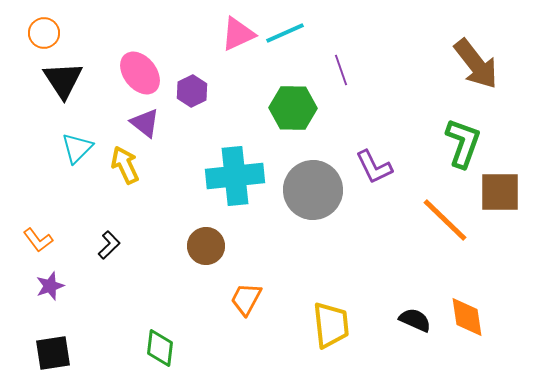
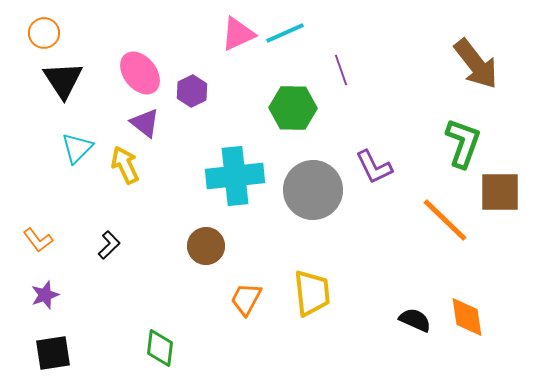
purple star: moved 5 px left, 9 px down
yellow trapezoid: moved 19 px left, 32 px up
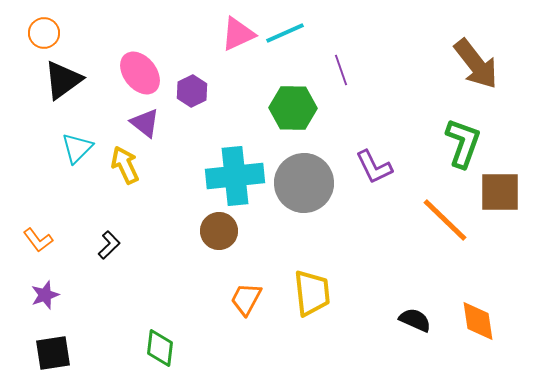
black triangle: rotated 27 degrees clockwise
gray circle: moved 9 px left, 7 px up
brown circle: moved 13 px right, 15 px up
orange diamond: moved 11 px right, 4 px down
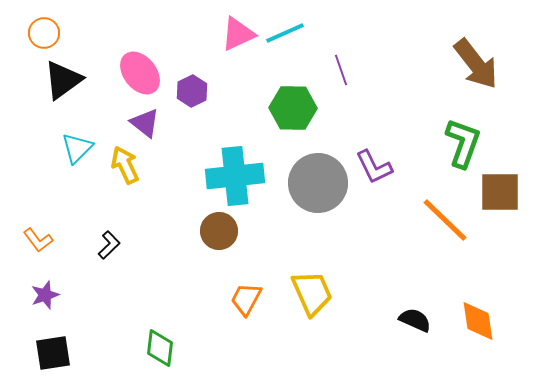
gray circle: moved 14 px right
yellow trapezoid: rotated 18 degrees counterclockwise
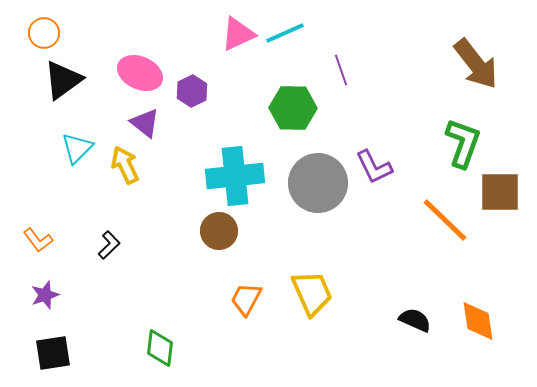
pink ellipse: rotated 27 degrees counterclockwise
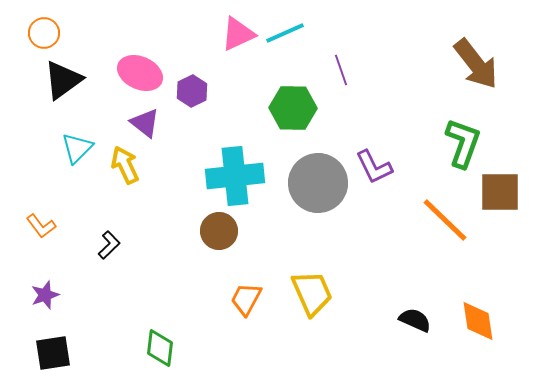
orange L-shape: moved 3 px right, 14 px up
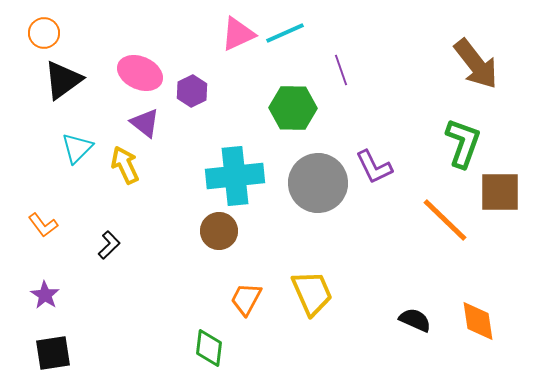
orange L-shape: moved 2 px right, 1 px up
purple star: rotated 20 degrees counterclockwise
green diamond: moved 49 px right
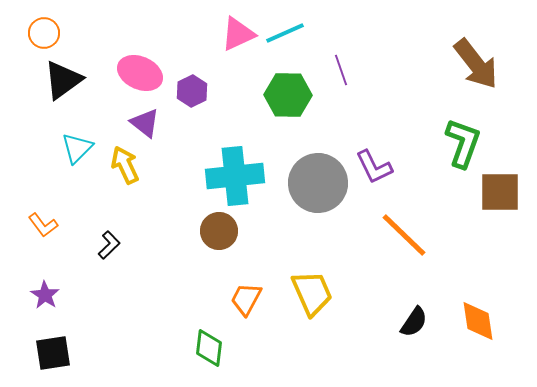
green hexagon: moved 5 px left, 13 px up
orange line: moved 41 px left, 15 px down
black semicircle: moved 1 px left, 2 px down; rotated 100 degrees clockwise
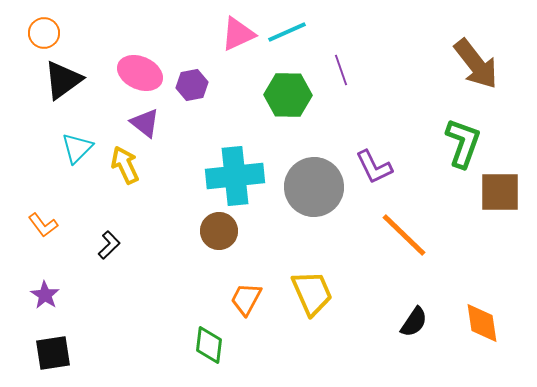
cyan line: moved 2 px right, 1 px up
purple hexagon: moved 6 px up; rotated 16 degrees clockwise
gray circle: moved 4 px left, 4 px down
orange diamond: moved 4 px right, 2 px down
green diamond: moved 3 px up
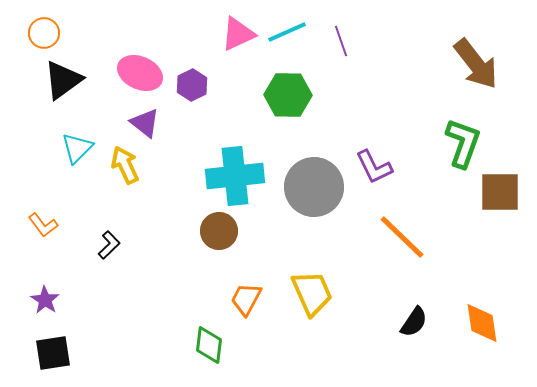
purple line: moved 29 px up
purple hexagon: rotated 16 degrees counterclockwise
orange line: moved 2 px left, 2 px down
purple star: moved 5 px down
